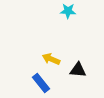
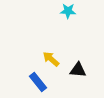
yellow arrow: rotated 18 degrees clockwise
blue rectangle: moved 3 px left, 1 px up
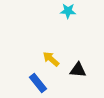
blue rectangle: moved 1 px down
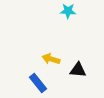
yellow arrow: rotated 24 degrees counterclockwise
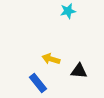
cyan star: rotated 14 degrees counterclockwise
black triangle: moved 1 px right, 1 px down
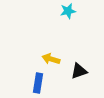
black triangle: rotated 24 degrees counterclockwise
blue rectangle: rotated 48 degrees clockwise
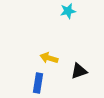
yellow arrow: moved 2 px left, 1 px up
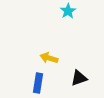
cyan star: rotated 21 degrees counterclockwise
black triangle: moved 7 px down
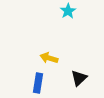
black triangle: rotated 24 degrees counterclockwise
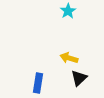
yellow arrow: moved 20 px right
